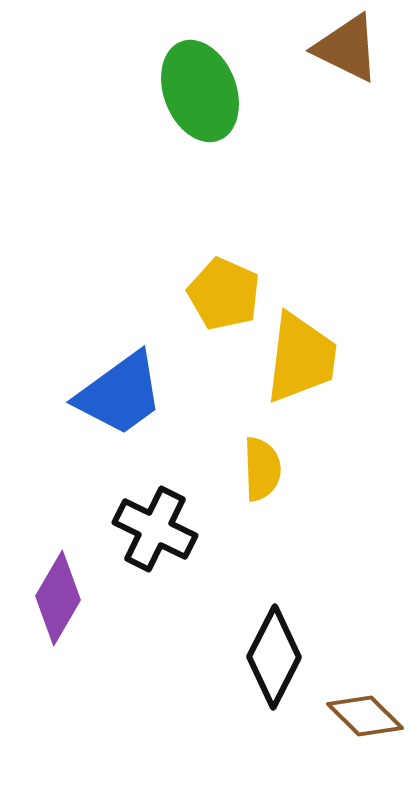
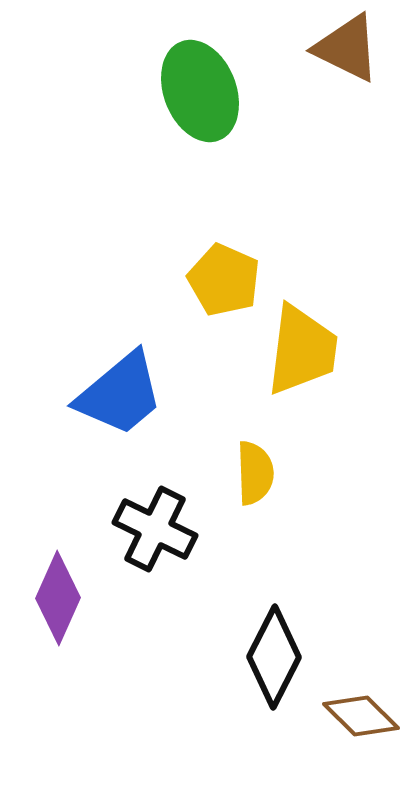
yellow pentagon: moved 14 px up
yellow trapezoid: moved 1 px right, 8 px up
blue trapezoid: rotated 4 degrees counterclockwise
yellow semicircle: moved 7 px left, 4 px down
purple diamond: rotated 6 degrees counterclockwise
brown diamond: moved 4 px left
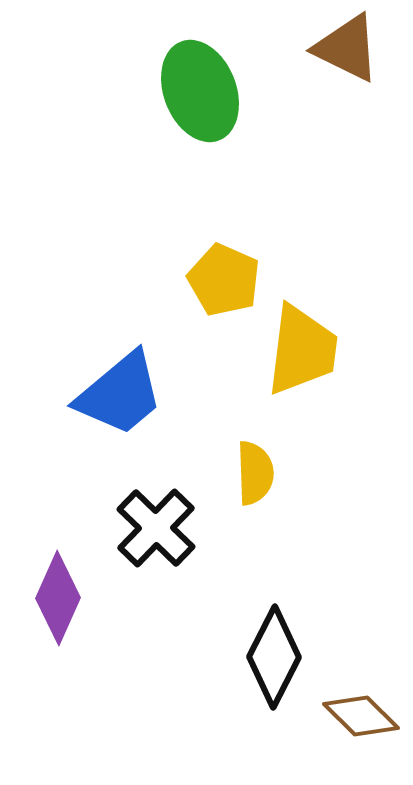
black cross: moved 1 px right, 1 px up; rotated 18 degrees clockwise
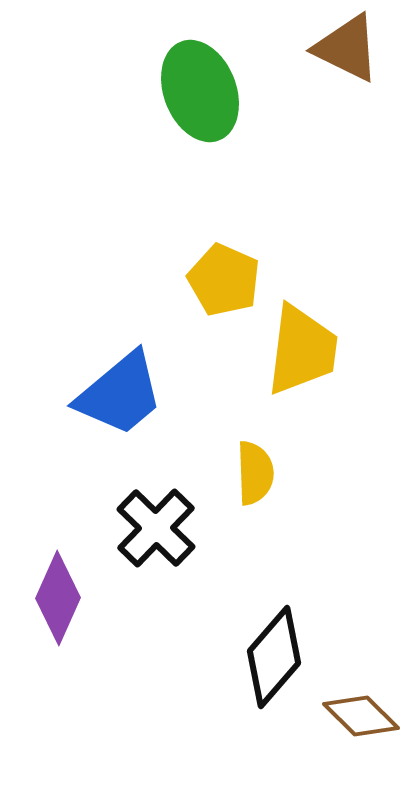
black diamond: rotated 14 degrees clockwise
